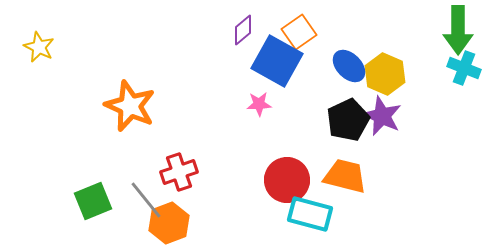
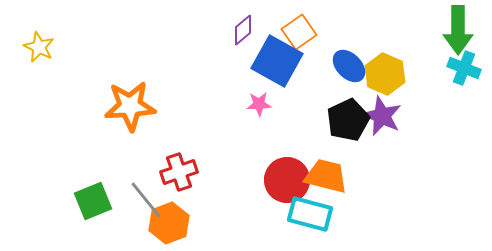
orange star: rotated 27 degrees counterclockwise
orange trapezoid: moved 19 px left
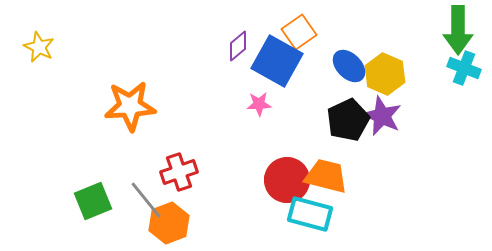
purple diamond: moved 5 px left, 16 px down
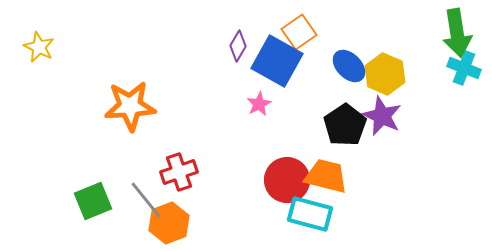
green arrow: moved 1 px left, 3 px down; rotated 9 degrees counterclockwise
purple diamond: rotated 20 degrees counterclockwise
pink star: rotated 25 degrees counterclockwise
black pentagon: moved 3 px left, 5 px down; rotated 9 degrees counterclockwise
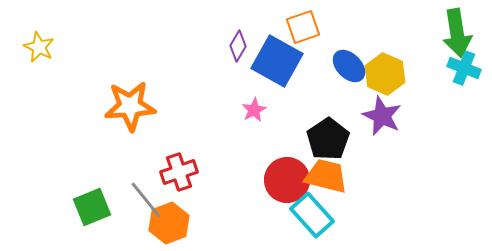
orange square: moved 4 px right, 5 px up; rotated 16 degrees clockwise
pink star: moved 5 px left, 6 px down
black pentagon: moved 17 px left, 14 px down
green square: moved 1 px left, 6 px down
cyan rectangle: moved 2 px right, 1 px down; rotated 33 degrees clockwise
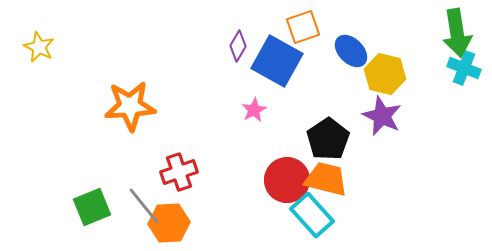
blue ellipse: moved 2 px right, 15 px up
yellow hexagon: rotated 9 degrees counterclockwise
orange trapezoid: moved 3 px down
gray line: moved 2 px left, 6 px down
orange hexagon: rotated 18 degrees clockwise
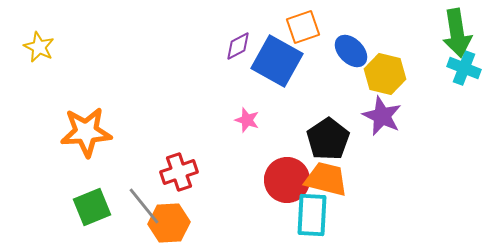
purple diamond: rotated 32 degrees clockwise
orange star: moved 44 px left, 26 px down
pink star: moved 7 px left, 10 px down; rotated 25 degrees counterclockwise
cyan rectangle: rotated 45 degrees clockwise
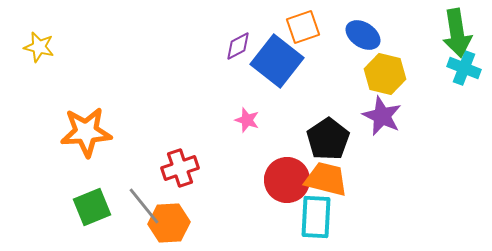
yellow star: rotated 12 degrees counterclockwise
blue ellipse: moved 12 px right, 16 px up; rotated 12 degrees counterclockwise
blue square: rotated 9 degrees clockwise
red cross: moved 1 px right, 4 px up
cyan rectangle: moved 4 px right, 2 px down
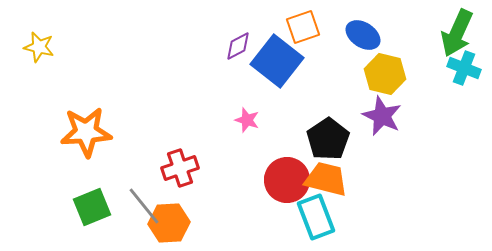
green arrow: rotated 33 degrees clockwise
cyan rectangle: rotated 24 degrees counterclockwise
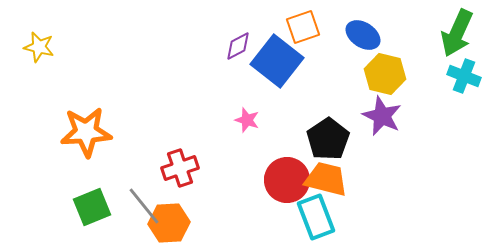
cyan cross: moved 8 px down
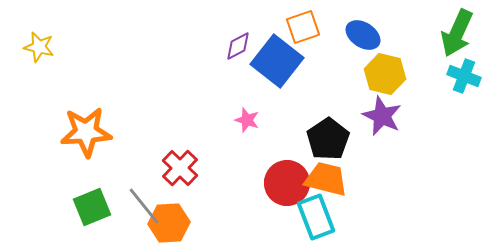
red cross: rotated 27 degrees counterclockwise
red circle: moved 3 px down
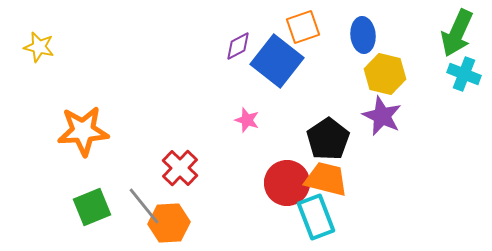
blue ellipse: rotated 52 degrees clockwise
cyan cross: moved 2 px up
orange star: moved 3 px left, 1 px up
